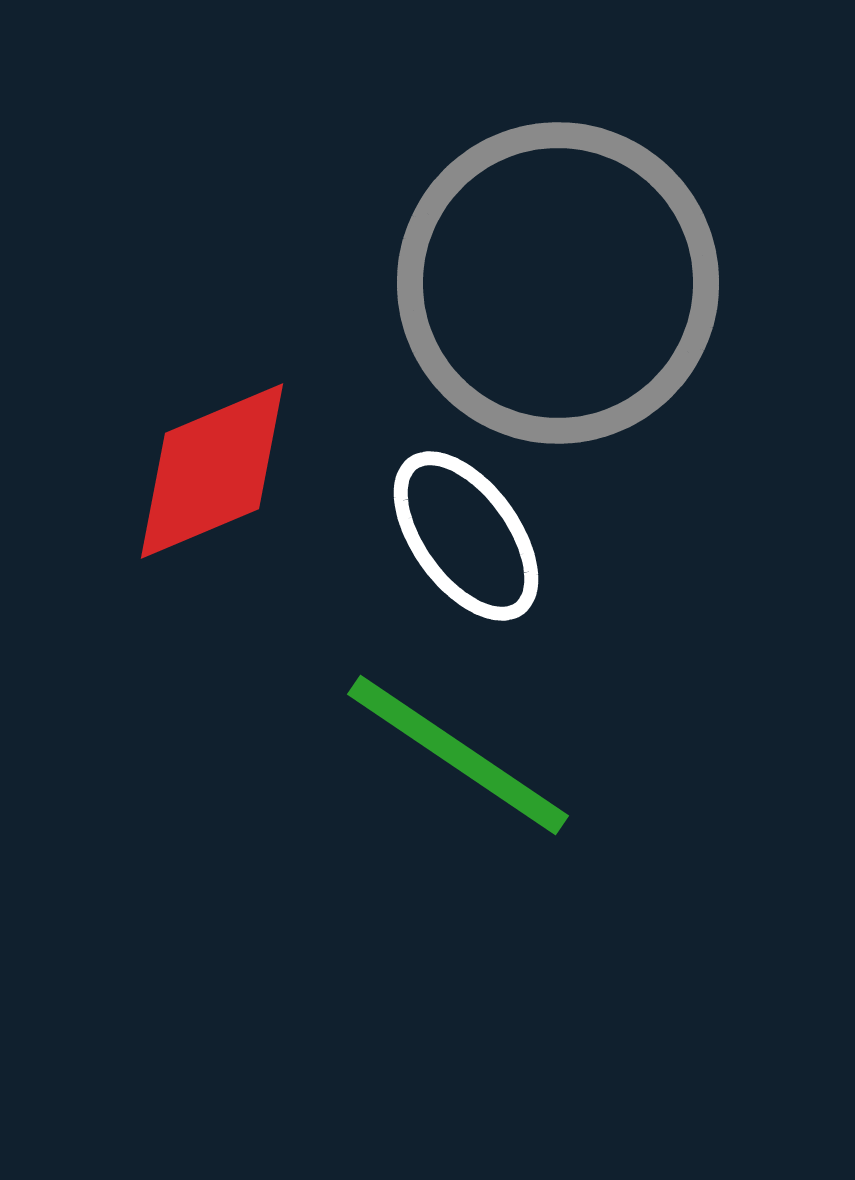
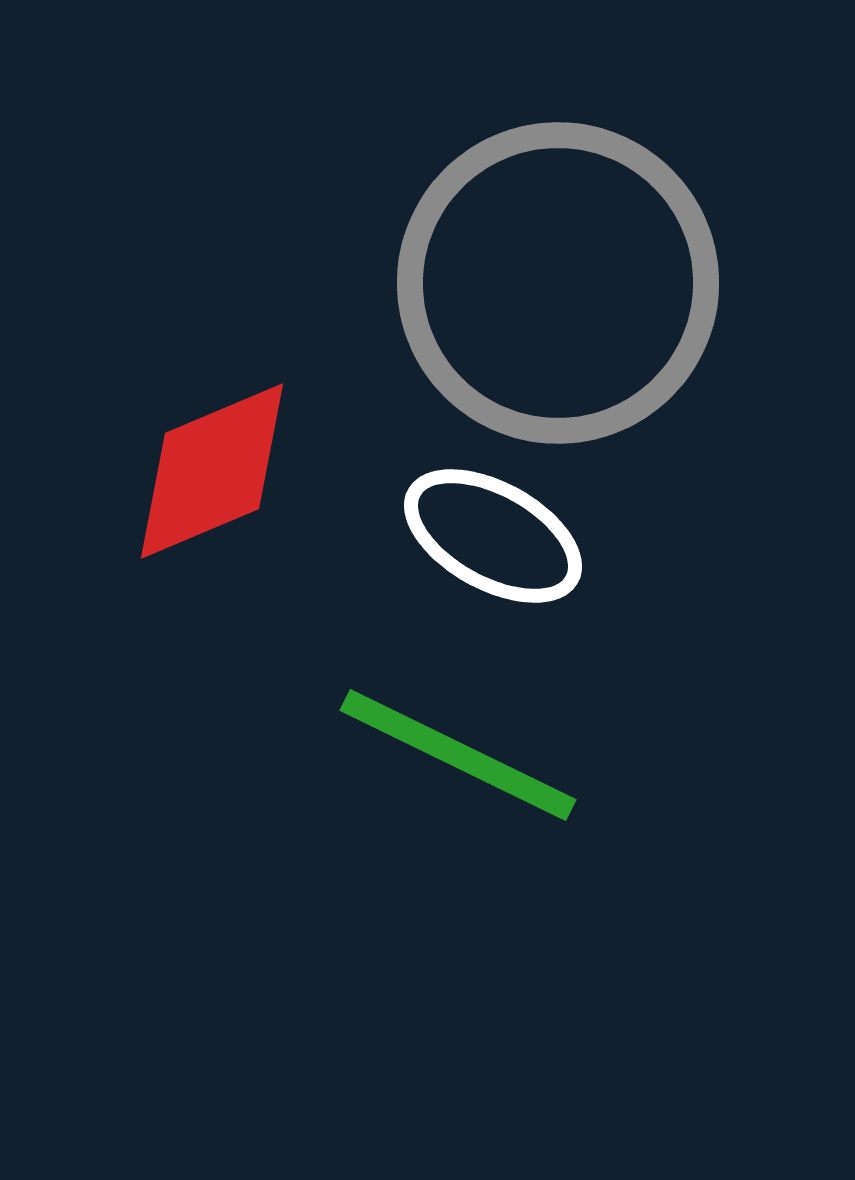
white ellipse: moved 27 px right; rotated 25 degrees counterclockwise
green line: rotated 8 degrees counterclockwise
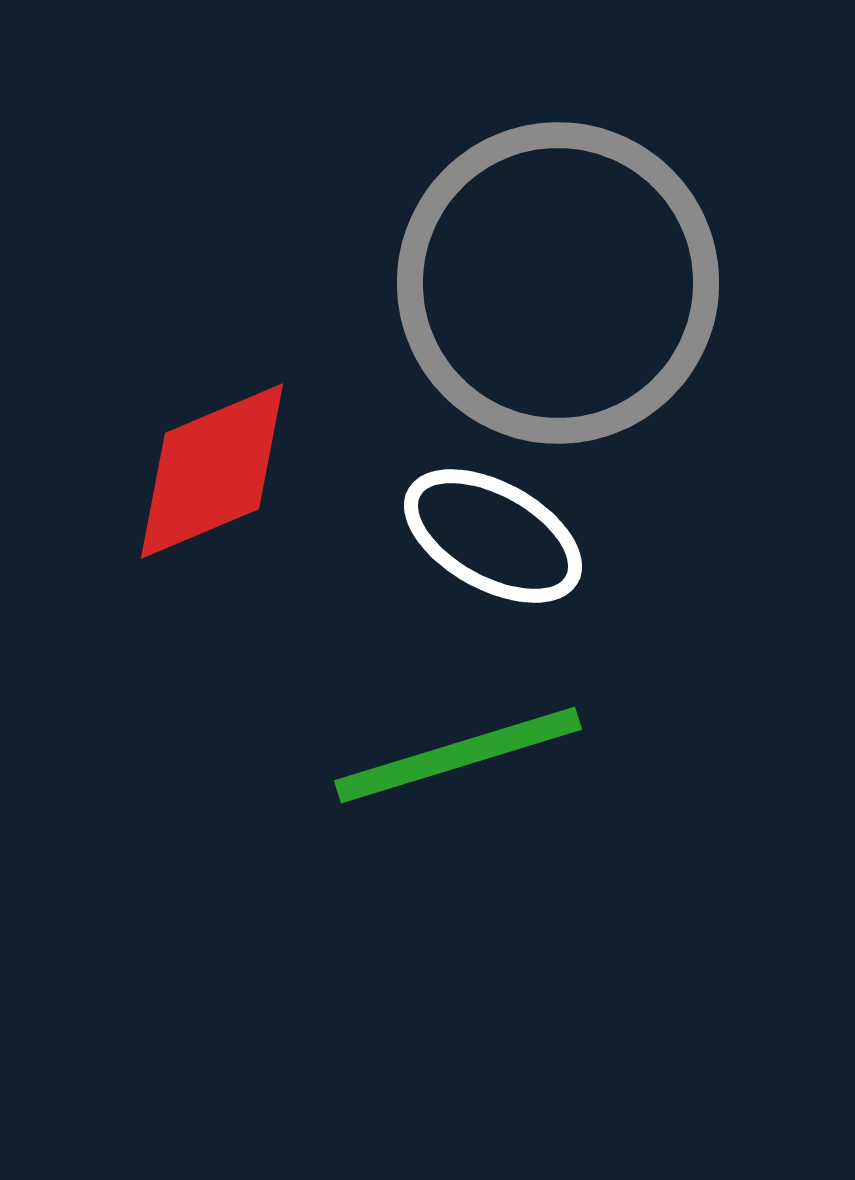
green line: rotated 43 degrees counterclockwise
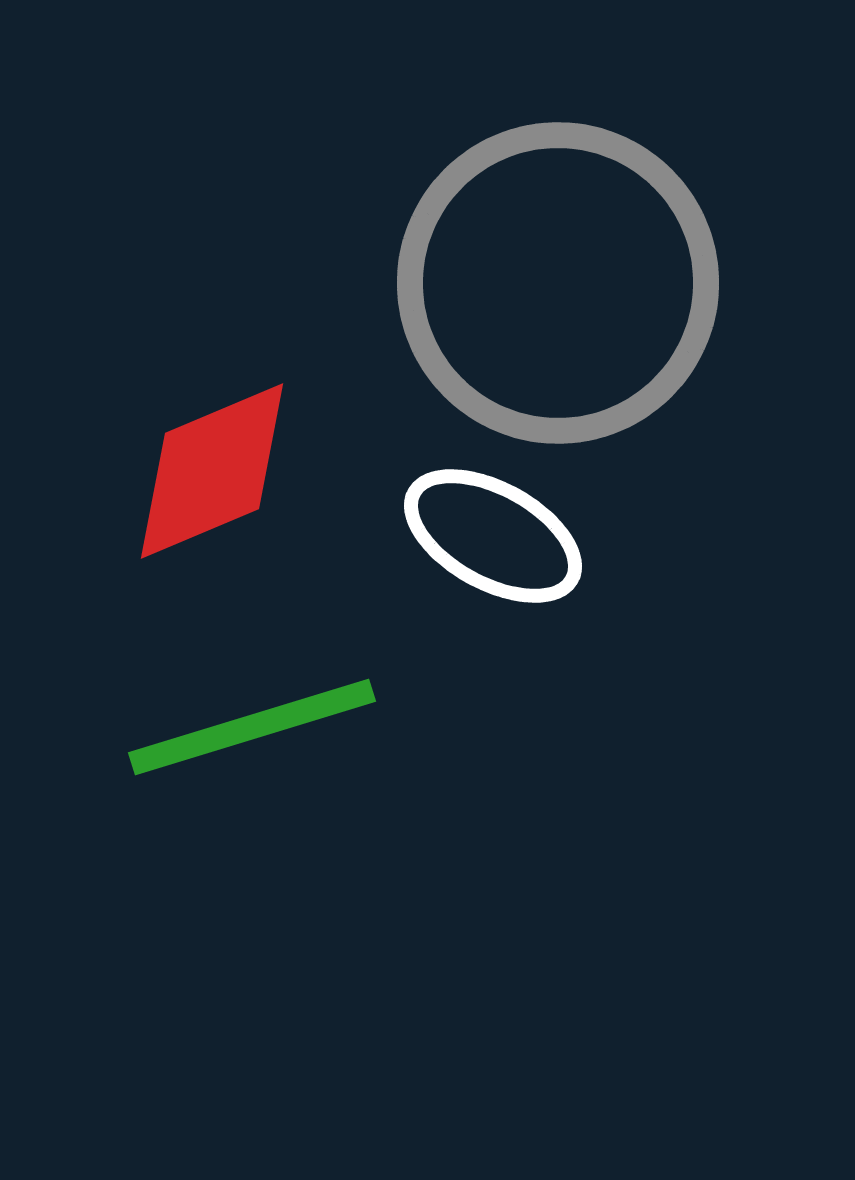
green line: moved 206 px left, 28 px up
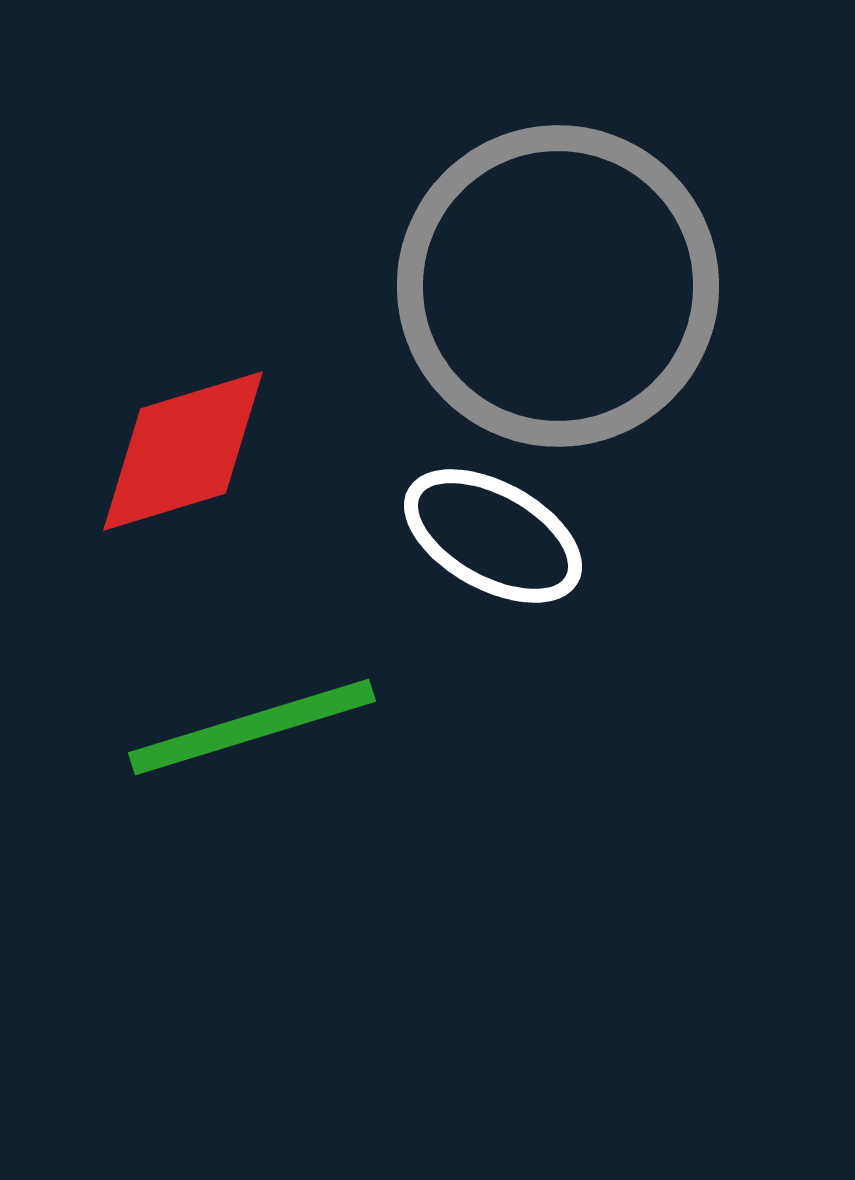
gray circle: moved 3 px down
red diamond: moved 29 px left, 20 px up; rotated 6 degrees clockwise
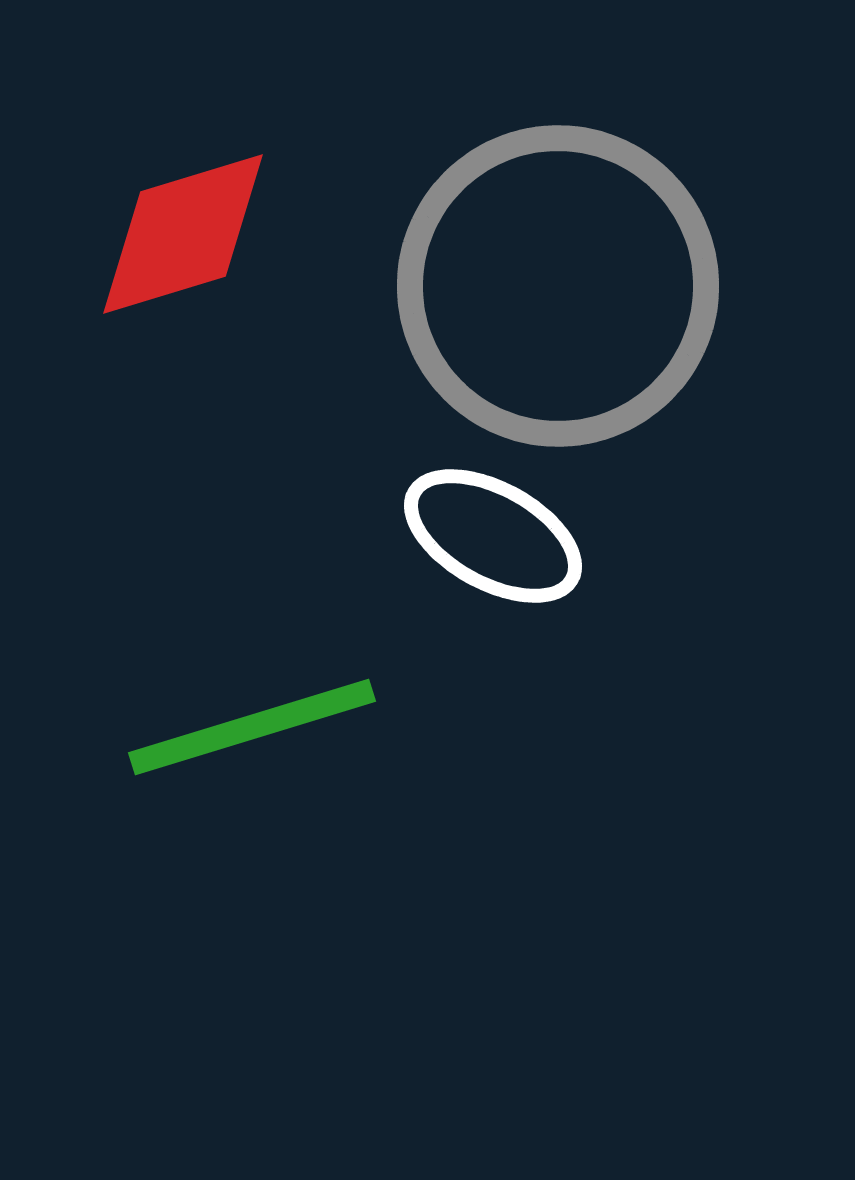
red diamond: moved 217 px up
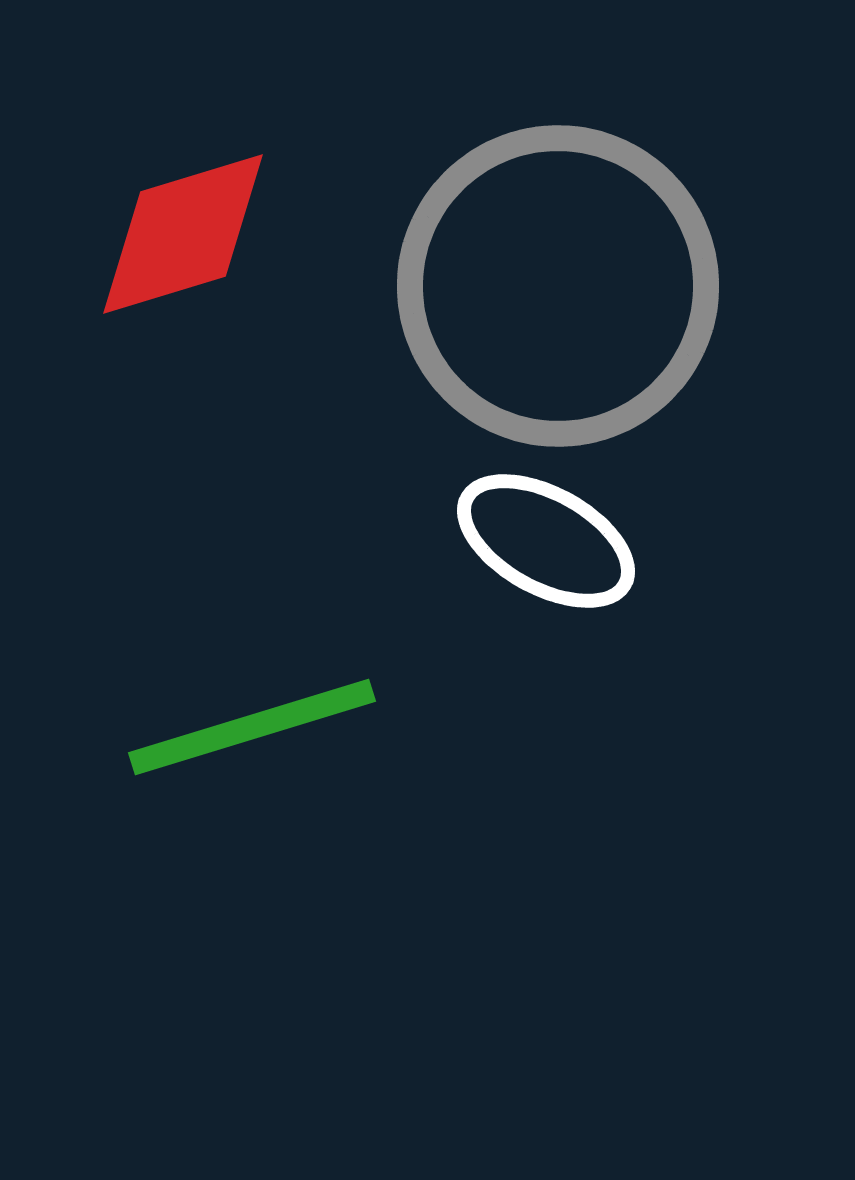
white ellipse: moved 53 px right, 5 px down
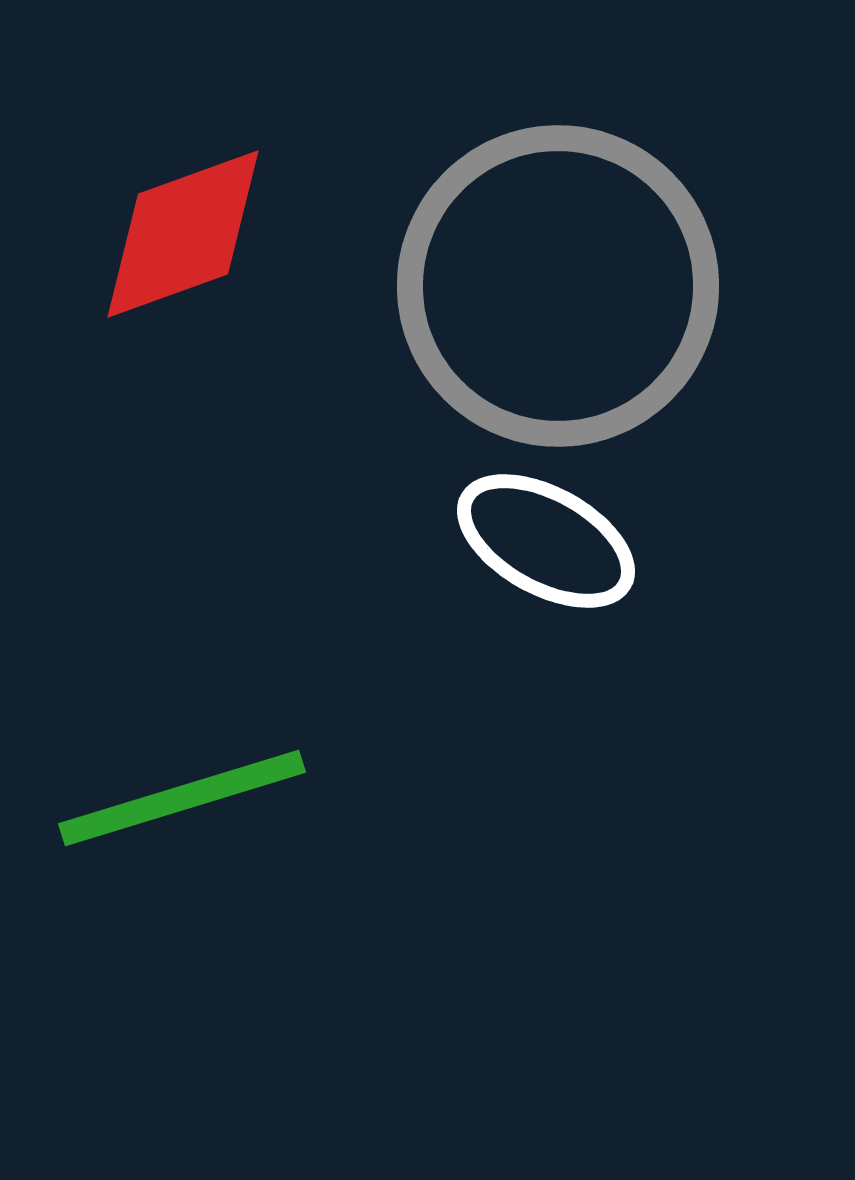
red diamond: rotated 3 degrees counterclockwise
green line: moved 70 px left, 71 px down
